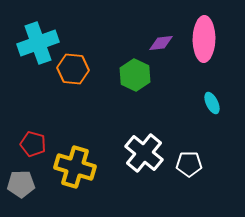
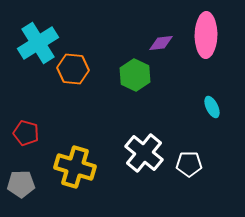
pink ellipse: moved 2 px right, 4 px up
cyan cross: rotated 12 degrees counterclockwise
cyan ellipse: moved 4 px down
red pentagon: moved 7 px left, 11 px up
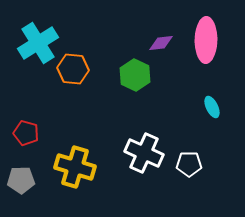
pink ellipse: moved 5 px down
white cross: rotated 15 degrees counterclockwise
gray pentagon: moved 4 px up
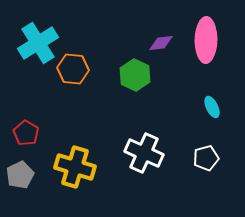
red pentagon: rotated 15 degrees clockwise
white pentagon: moved 17 px right, 6 px up; rotated 15 degrees counterclockwise
gray pentagon: moved 1 px left, 5 px up; rotated 24 degrees counterclockwise
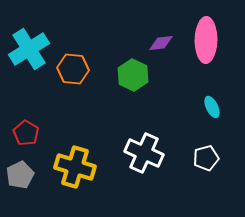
cyan cross: moved 9 px left, 6 px down
green hexagon: moved 2 px left
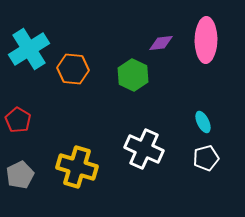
cyan ellipse: moved 9 px left, 15 px down
red pentagon: moved 8 px left, 13 px up
white cross: moved 4 px up
yellow cross: moved 2 px right
